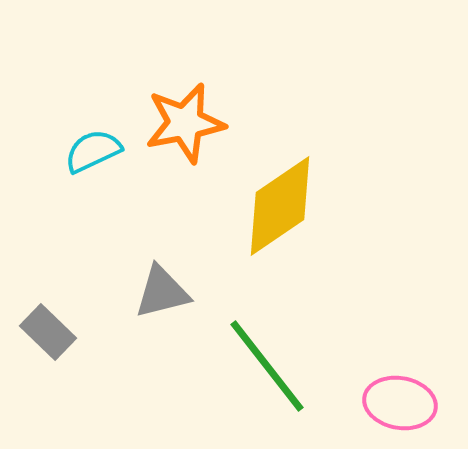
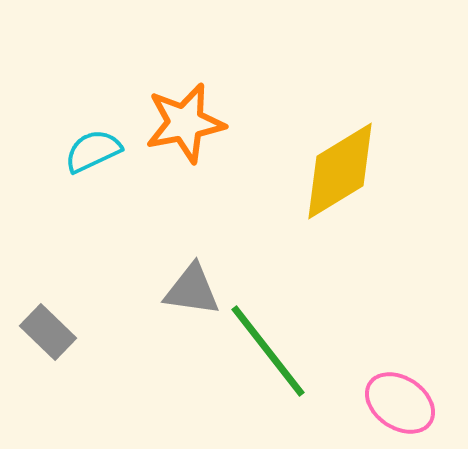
yellow diamond: moved 60 px right, 35 px up; rotated 3 degrees clockwise
gray triangle: moved 30 px right, 2 px up; rotated 22 degrees clockwise
green line: moved 1 px right, 15 px up
pink ellipse: rotated 24 degrees clockwise
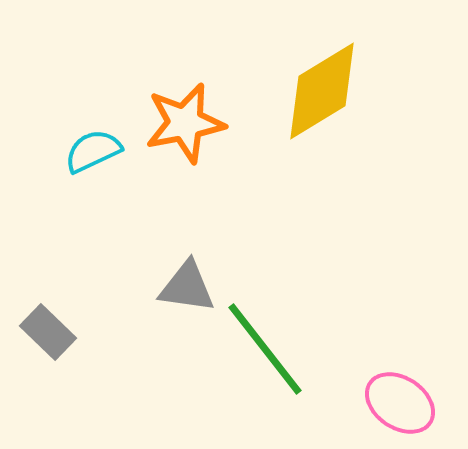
yellow diamond: moved 18 px left, 80 px up
gray triangle: moved 5 px left, 3 px up
green line: moved 3 px left, 2 px up
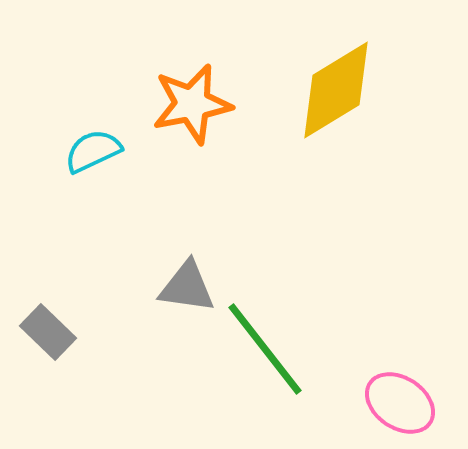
yellow diamond: moved 14 px right, 1 px up
orange star: moved 7 px right, 19 px up
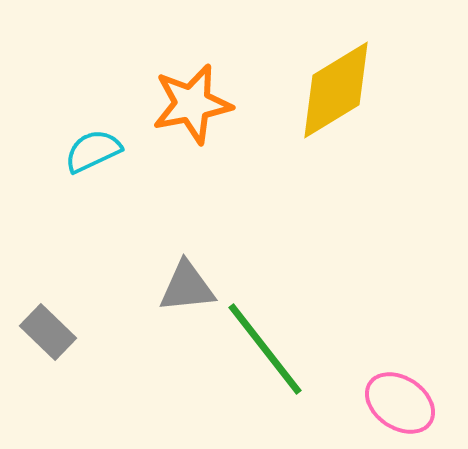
gray triangle: rotated 14 degrees counterclockwise
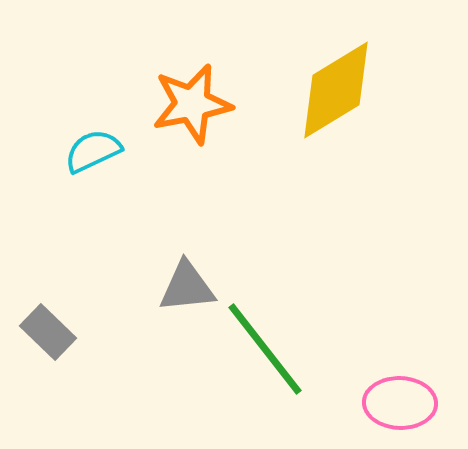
pink ellipse: rotated 32 degrees counterclockwise
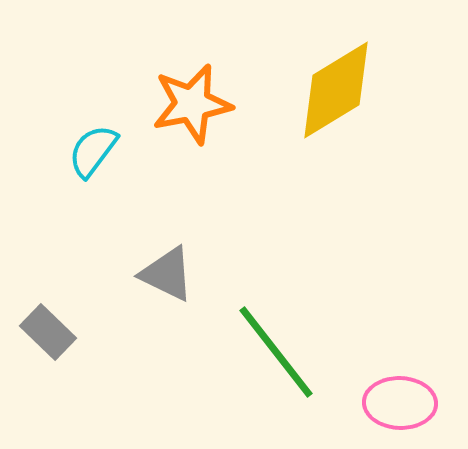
cyan semicircle: rotated 28 degrees counterclockwise
gray triangle: moved 20 px left, 13 px up; rotated 32 degrees clockwise
green line: moved 11 px right, 3 px down
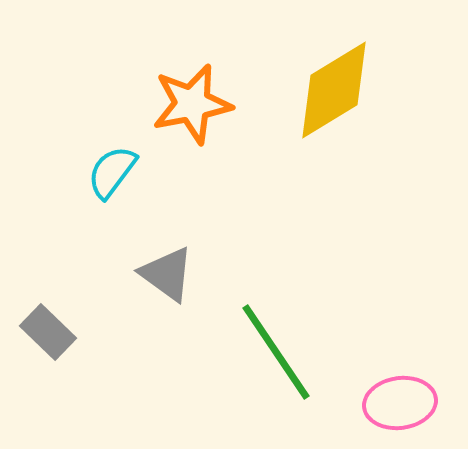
yellow diamond: moved 2 px left
cyan semicircle: moved 19 px right, 21 px down
gray triangle: rotated 10 degrees clockwise
green line: rotated 4 degrees clockwise
pink ellipse: rotated 10 degrees counterclockwise
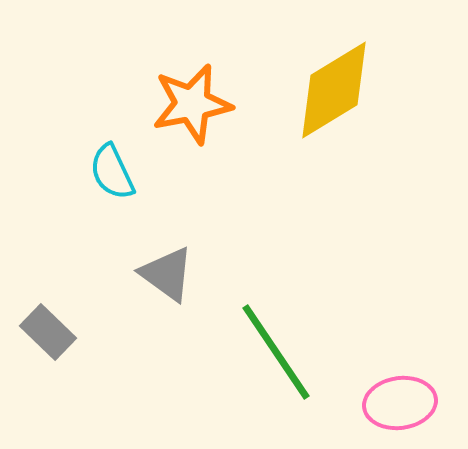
cyan semicircle: rotated 62 degrees counterclockwise
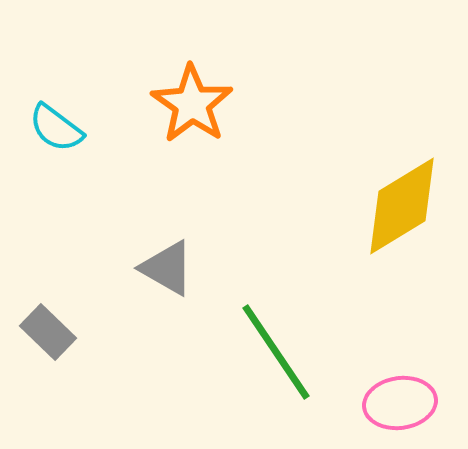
yellow diamond: moved 68 px right, 116 px down
orange star: rotated 26 degrees counterclockwise
cyan semicircle: moved 56 px left, 44 px up; rotated 28 degrees counterclockwise
gray triangle: moved 6 px up; rotated 6 degrees counterclockwise
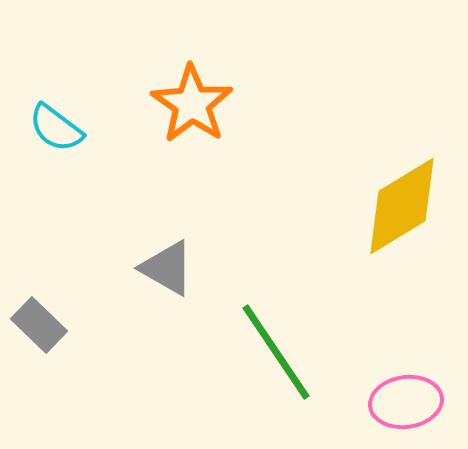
gray rectangle: moved 9 px left, 7 px up
pink ellipse: moved 6 px right, 1 px up
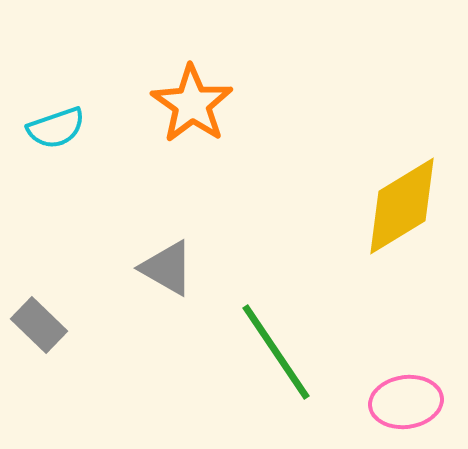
cyan semicircle: rotated 56 degrees counterclockwise
